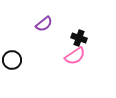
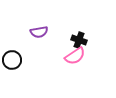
purple semicircle: moved 5 px left, 8 px down; rotated 30 degrees clockwise
black cross: moved 2 px down
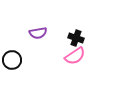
purple semicircle: moved 1 px left, 1 px down
black cross: moved 3 px left, 2 px up
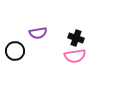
pink semicircle: rotated 25 degrees clockwise
black circle: moved 3 px right, 9 px up
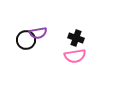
black circle: moved 11 px right, 11 px up
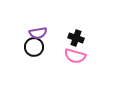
black circle: moved 8 px right, 7 px down
pink semicircle: rotated 25 degrees clockwise
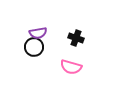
pink semicircle: moved 4 px left, 11 px down
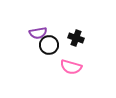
black circle: moved 15 px right, 2 px up
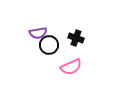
pink semicircle: rotated 40 degrees counterclockwise
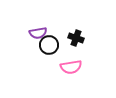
pink semicircle: rotated 15 degrees clockwise
